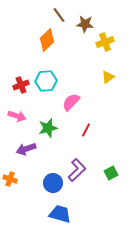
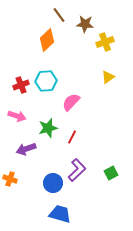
red line: moved 14 px left, 7 px down
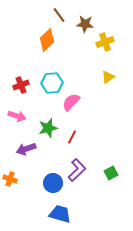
cyan hexagon: moved 6 px right, 2 px down
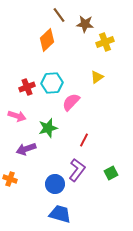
yellow triangle: moved 11 px left
red cross: moved 6 px right, 2 px down
red line: moved 12 px right, 3 px down
purple L-shape: rotated 10 degrees counterclockwise
blue circle: moved 2 px right, 1 px down
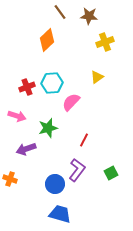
brown line: moved 1 px right, 3 px up
brown star: moved 4 px right, 8 px up
